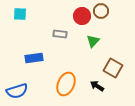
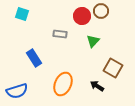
cyan square: moved 2 px right; rotated 16 degrees clockwise
blue rectangle: rotated 66 degrees clockwise
orange ellipse: moved 3 px left
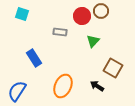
gray rectangle: moved 2 px up
orange ellipse: moved 2 px down
blue semicircle: rotated 140 degrees clockwise
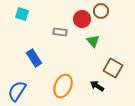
red circle: moved 3 px down
green triangle: rotated 24 degrees counterclockwise
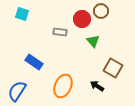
blue rectangle: moved 4 px down; rotated 24 degrees counterclockwise
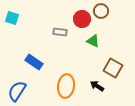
cyan square: moved 10 px left, 4 px down
green triangle: rotated 24 degrees counterclockwise
orange ellipse: moved 3 px right; rotated 15 degrees counterclockwise
